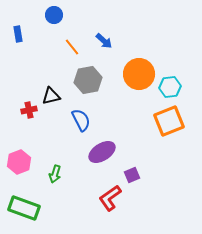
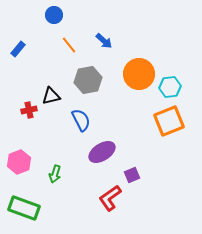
blue rectangle: moved 15 px down; rotated 49 degrees clockwise
orange line: moved 3 px left, 2 px up
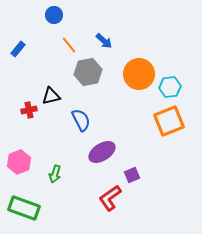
gray hexagon: moved 8 px up
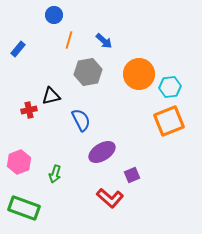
orange line: moved 5 px up; rotated 54 degrees clockwise
red L-shape: rotated 104 degrees counterclockwise
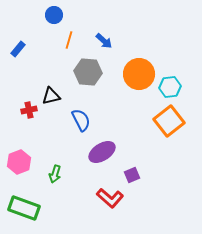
gray hexagon: rotated 16 degrees clockwise
orange square: rotated 16 degrees counterclockwise
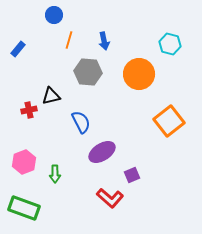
blue arrow: rotated 36 degrees clockwise
cyan hexagon: moved 43 px up; rotated 20 degrees clockwise
blue semicircle: moved 2 px down
pink hexagon: moved 5 px right
green arrow: rotated 18 degrees counterclockwise
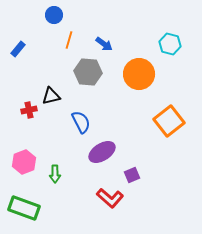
blue arrow: moved 3 px down; rotated 42 degrees counterclockwise
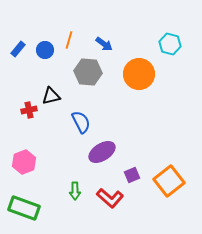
blue circle: moved 9 px left, 35 px down
orange square: moved 60 px down
green arrow: moved 20 px right, 17 px down
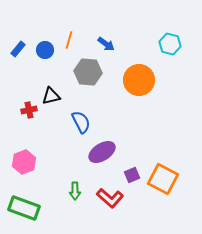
blue arrow: moved 2 px right
orange circle: moved 6 px down
orange square: moved 6 px left, 2 px up; rotated 24 degrees counterclockwise
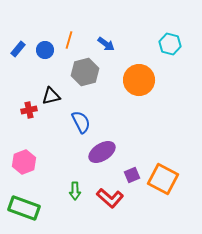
gray hexagon: moved 3 px left; rotated 20 degrees counterclockwise
